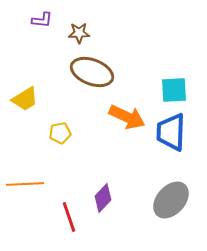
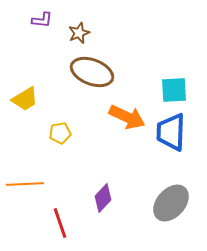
brown star: rotated 20 degrees counterclockwise
gray ellipse: moved 3 px down
red line: moved 9 px left, 6 px down
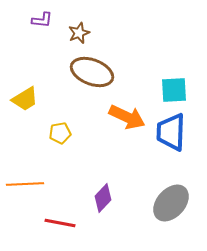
red line: rotated 60 degrees counterclockwise
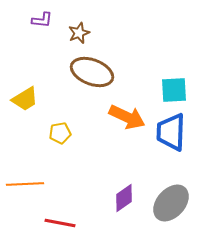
purple diamond: moved 21 px right; rotated 12 degrees clockwise
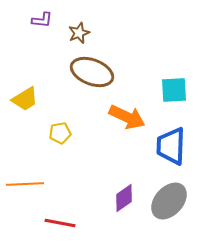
blue trapezoid: moved 14 px down
gray ellipse: moved 2 px left, 2 px up
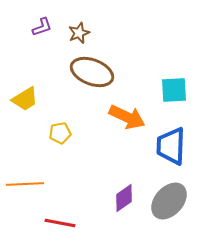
purple L-shape: moved 7 px down; rotated 25 degrees counterclockwise
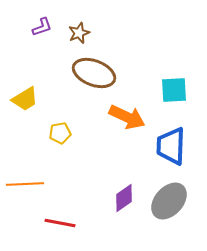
brown ellipse: moved 2 px right, 1 px down
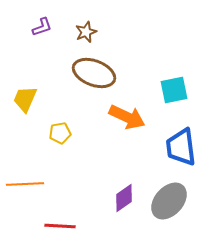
brown star: moved 7 px right, 1 px up
cyan square: rotated 8 degrees counterclockwise
yellow trapezoid: rotated 144 degrees clockwise
blue trapezoid: moved 10 px right, 1 px down; rotated 9 degrees counterclockwise
red line: moved 3 px down; rotated 8 degrees counterclockwise
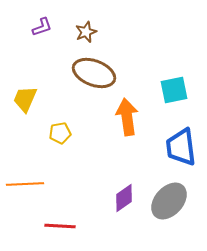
orange arrow: rotated 123 degrees counterclockwise
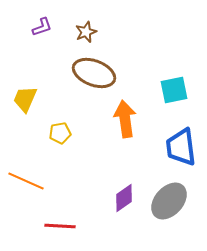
orange arrow: moved 2 px left, 2 px down
orange line: moved 1 px right, 3 px up; rotated 27 degrees clockwise
